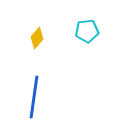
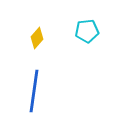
blue line: moved 6 px up
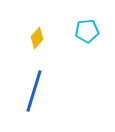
blue line: rotated 9 degrees clockwise
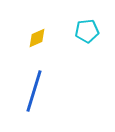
yellow diamond: rotated 25 degrees clockwise
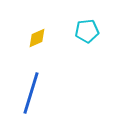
blue line: moved 3 px left, 2 px down
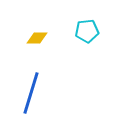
yellow diamond: rotated 25 degrees clockwise
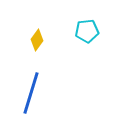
yellow diamond: moved 2 px down; rotated 55 degrees counterclockwise
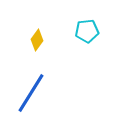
blue line: rotated 15 degrees clockwise
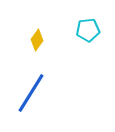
cyan pentagon: moved 1 px right, 1 px up
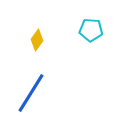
cyan pentagon: moved 3 px right; rotated 10 degrees clockwise
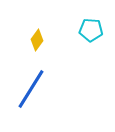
blue line: moved 4 px up
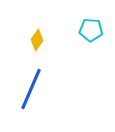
blue line: rotated 9 degrees counterclockwise
